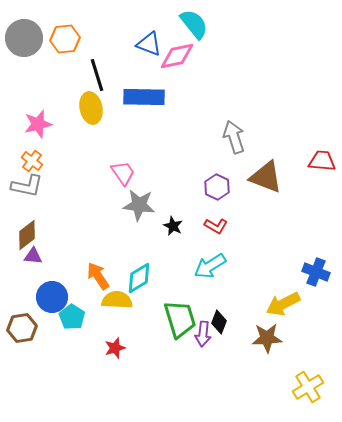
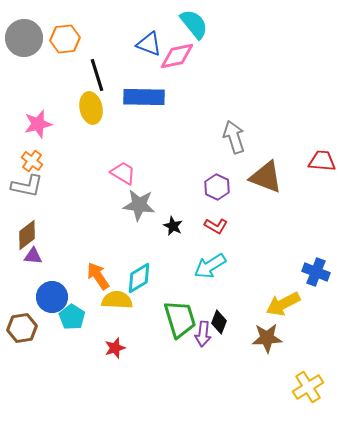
pink trapezoid: rotated 24 degrees counterclockwise
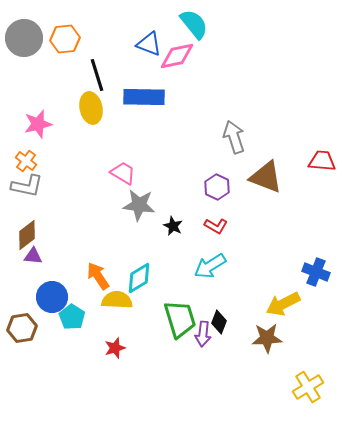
orange cross: moved 6 px left
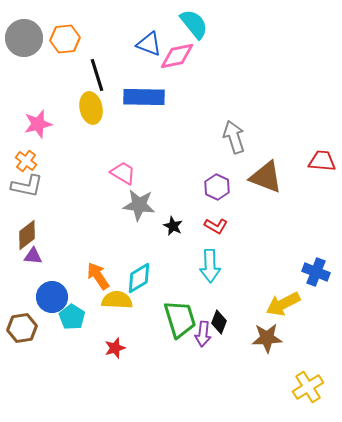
cyan arrow: rotated 60 degrees counterclockwise
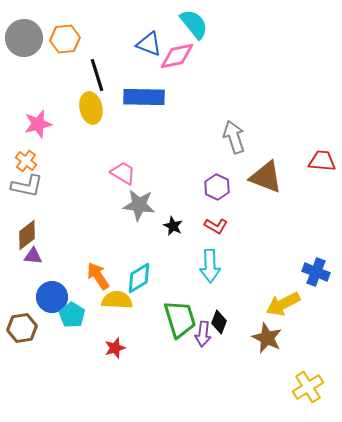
cyan pentagon: moved 2 px up
brown star: rotated 28 degrees clockwise
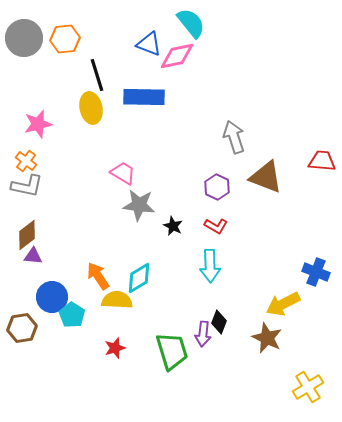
cyan semicircle: moved 3 px left, 1 px up
green trapezoid: moved 8 px left, 32 px down
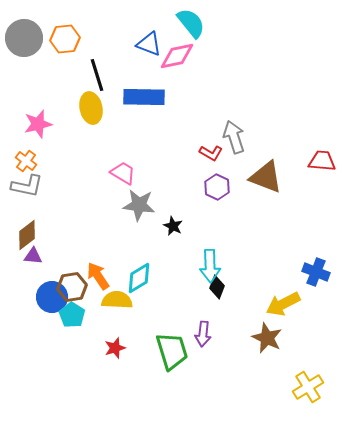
red L-shape: moved 5 px left, 73 px up
black diamond: moved 2 px left, 35 px up
brown hexagon: moved 50 px right, 41 px up
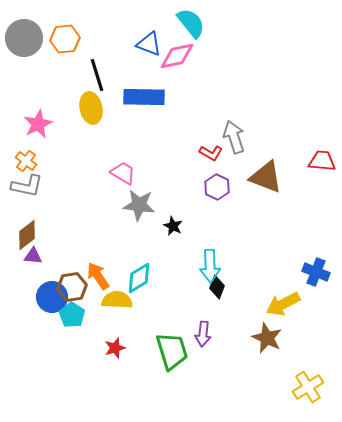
pink star: rotated 12 degrees counterclockwise
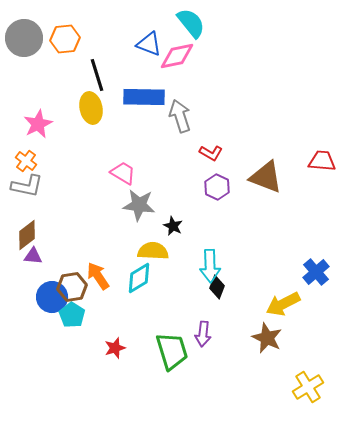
gray arrow: moved 54 px left, 21 px up
blue cross: rotated 28 degrees clockwise
yellow semicircle: moved 36 px right, 49 px up
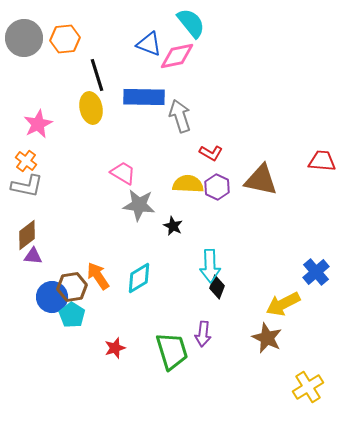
brown triangle: moved 5 px left, 3 px down; rotated 9 degrees counterclockwise
yellow semicircle: moved 35 px right, 67 px up
